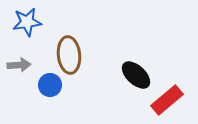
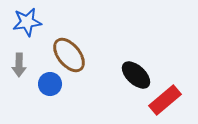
brown ellipse: rotated 33 degrees counterclockwise
gray arrow: rotated 95 degrees clockwise
blue circle: moved 1 px up
red rectangle: moved 2 px left
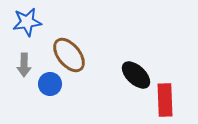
gray arrow: moved 5 px right
red rectangle: rotated 52 degrees counterclockwise
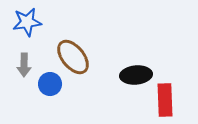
brown ellipse: moved 4 px right, 2 px down
black ellipse: rotated 48 degrees counterclockwise
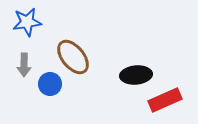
red rectangle: rotated 68 degrees clockwise
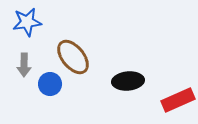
black ellipse: moved 8 px left, 6 px down
red rectangle: moved 13 px right
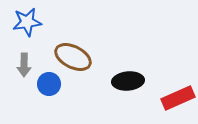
brown ellipse: rotated 24 degrees counterclockwise
blue circle: moved 1 px left
red rectangle: moved 2 px up
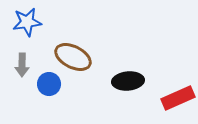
gray arrow: moved 2 px left
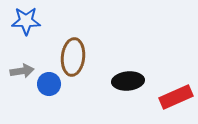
blue star: moved 1 px left, 1 px up; rotated 8 degrees clockwise
brown ellipse: rotated 69 degrees clockwise
gray arrow: moved 6 px down; rotated 100 degrees counterclockwise
red rectangle: moved 2 px left, 1 px up
